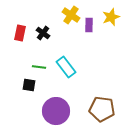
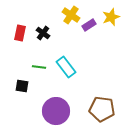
purple rectangle: rotated 56 degrees clockwise
black square: moved 7 px left, 1 px down
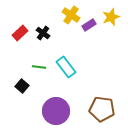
red rectangle: rotated 35 degrees clockwise
black square: rotated 32 degrees clockwise
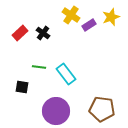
cyan rectangle: moved 7 px down
black square: moved 1 px down; rotated 32 degrees counterclockwise
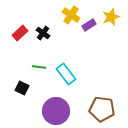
black square: moved 1 px down; rotated 16 degrees clockwise
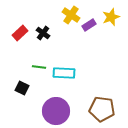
cyan rectangle: moved 2 px left, 1 px up; rotated 50 degrees counterclockwise
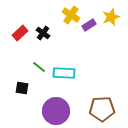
green line: rotated 32 degrees clockwise
black square: rotated 16 degrees counterclockwise
brown pentagon: rotated 10 degrees counterclockwise
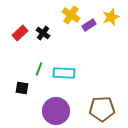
green line: moved 2 px down; rotated 72 degrees clockwise
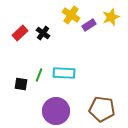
green line: moved 6 px down
black square: moved 1 px left, 4 px up
brown pentagon: rotated 10 degrees clockwise
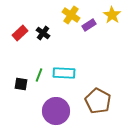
yellow star: moved 1 px right, 2 px up; rotated 18 degrees counterclockwise
brown pentagon: moved 4 px left, 8 px up; rotated 20 degrees clockwise
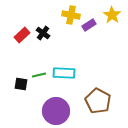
yellow cross: rotated 24 degrees counterclockwise
red rectangle: moved 2 px right, 2 px down
green line: rotated 56 degrees clockwise
